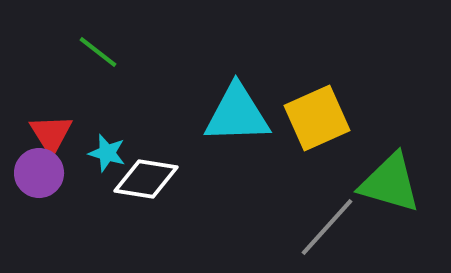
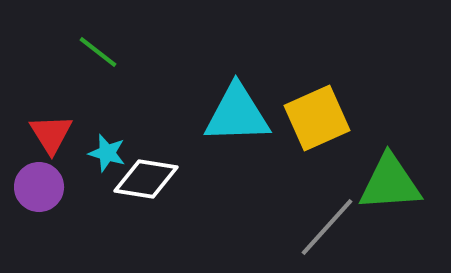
purple circle: moved 14 px down
green triangle: rotated 20 degrees counterclockwise
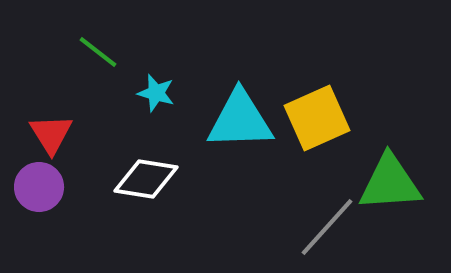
cyan triangle: moved 3 px right, 6 px down
cyan star: moved 49 px right, 60 px up
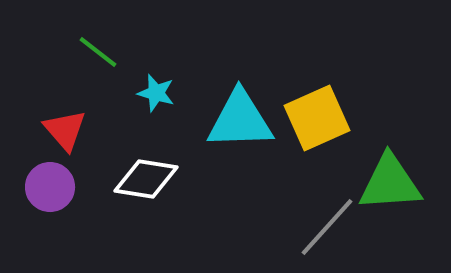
red triangle: moved 14 px right, 4 px up; rotated 9 degrees counterclockwise
purple circle: moved 11 px right
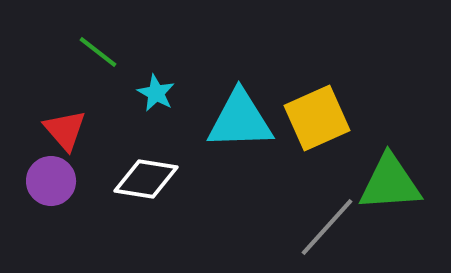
cyan star: rotated 12 degrees clockwise
purple circle: moved 1 px right, 6 px up
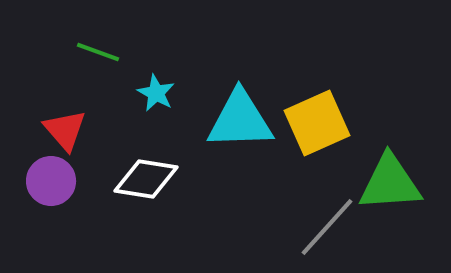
green line: rotated 18 degrees counterclockwise
yellow square: moved 5 px down
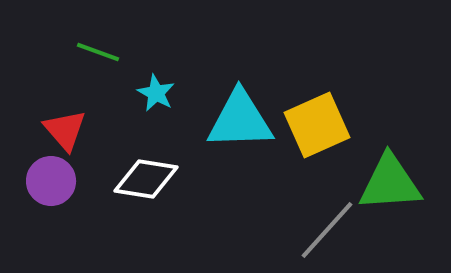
yellow square: moved 2 px down
gray line: moved 3 px down
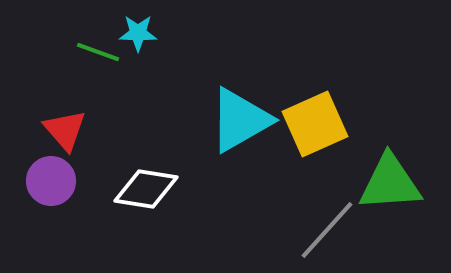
cyan star: moved 18 px left, 60 px up; rotated 27 degrees counterclockwise
cyan triangle: rotated 28 degrees counterclockwise
yellow square: moved 2 px left, 1 px up
white diamond: moved 10 px down
